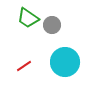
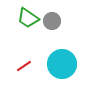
gray circle: moved 4 px up
cyan circle: moved 3 px left, 2 px down
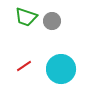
green trapezoid: moved 2 px left, 1 px up; rotated 15 degrees counterclockwise
cyan circle: moved 1 px left, 5 px down
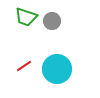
cyan circle: moved 4 px left
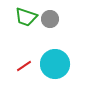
gray circle: moved 2 px left, 2 px up
cyan circle: moved 2 px left, 5 px up
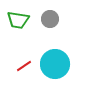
green trapezoid: moved 8 px left, 3 px down; rotated 10 degrees counterclockwise
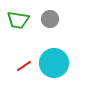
cyan circle: moved 1 px left, 1 px up
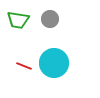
red line: rotated 56 degrees clockwise
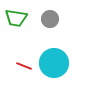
green trapezoid: moved 2 px left, 2 px up
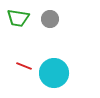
green trapezoid: moved 2 px right
cyan circle: moved 10 px down
